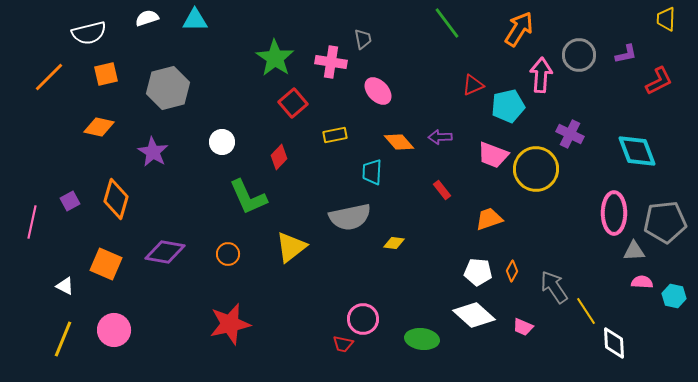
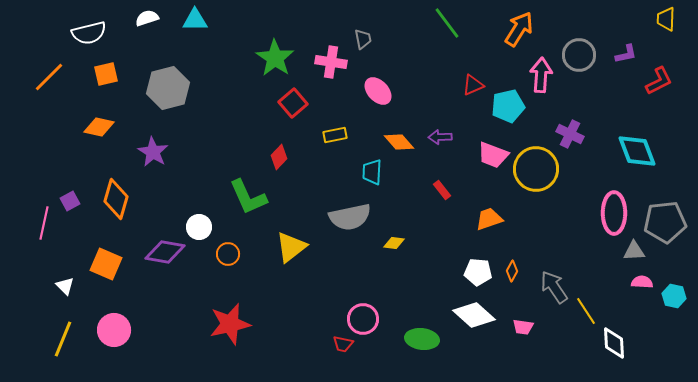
white circle at (222, 142): moved 23 px left, 85 px down
pink line at (32, 222): moved 12 px right, 1 px down
white triangle at (65, 286): rotated 18 degrees clockwise
pink trapezoid at (523, 327): rotated 15 degrees counterclockwise
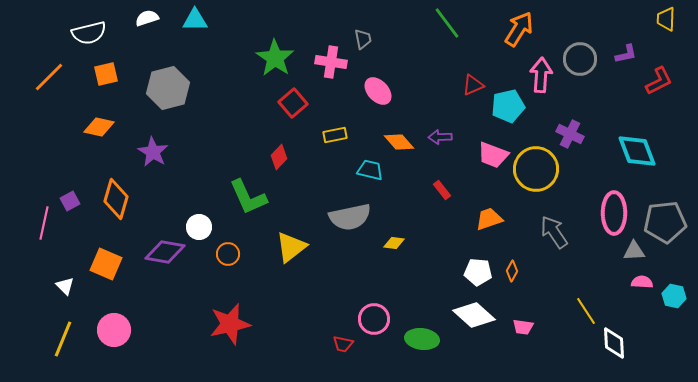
gray circle at (579, 55): moved 1 px right, 4 px down
cyan trapezoid at (372, 172): moved 2 px left, 2 px up; rotated 100 degrees clockwise
gray arrow at (554, 287): moved 55 px up
pink circle at (363, 319): moved 11 px right
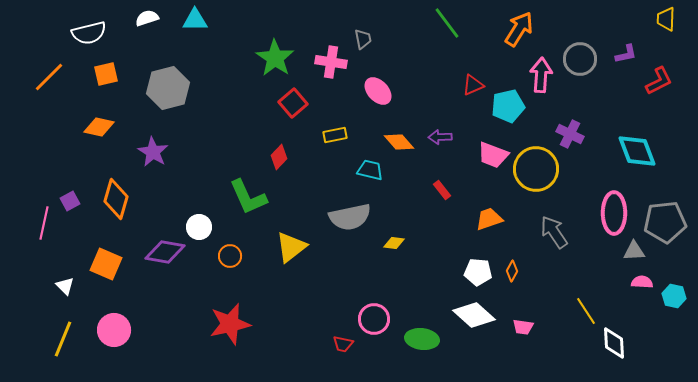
orange circle at (228, 254): moved 2 px right, 2 px down
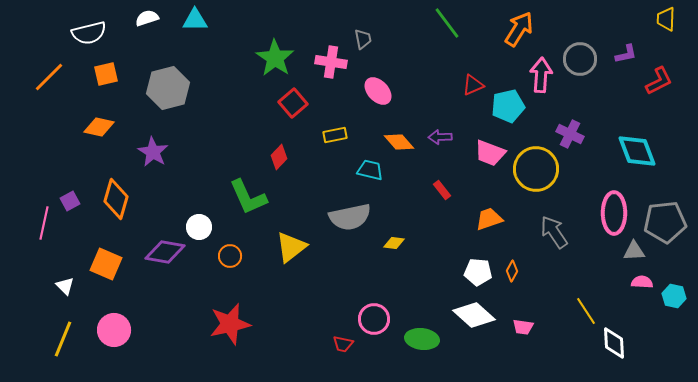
pink trapezoid at (493, 155): moved 3 px left, 2 px up
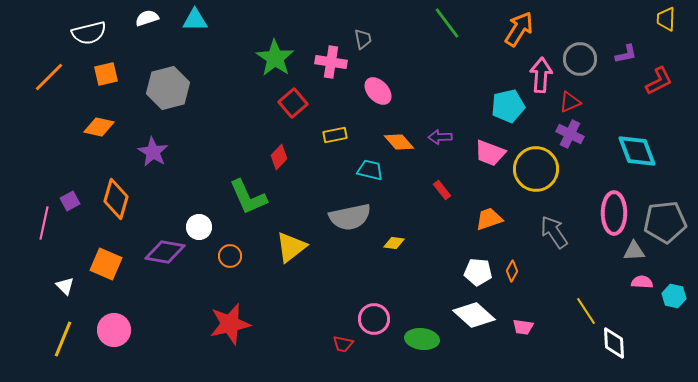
red triangle at (473, 85): moved 97 px right, 17 px down
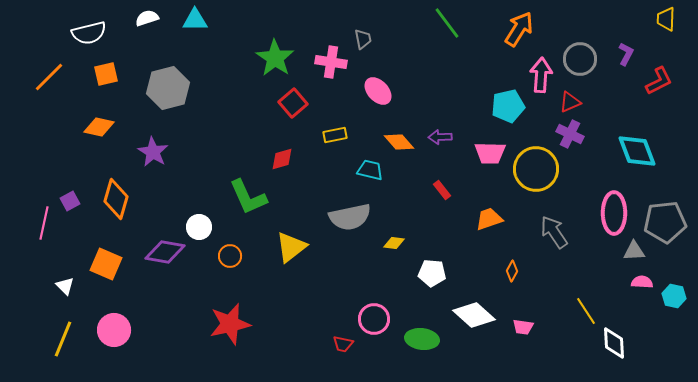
purple L-shape at (626, 54): rotated 50 degrees counterclockwise
pink trapezoid at (490, 153): rotated 20 degrees counterclockwise
red diamond at (279, 157): moved 3 px right, 2 px down; rotated 30 degrees clockwise
white pentagon at (478, 272): moved 46 px left, 1 px down
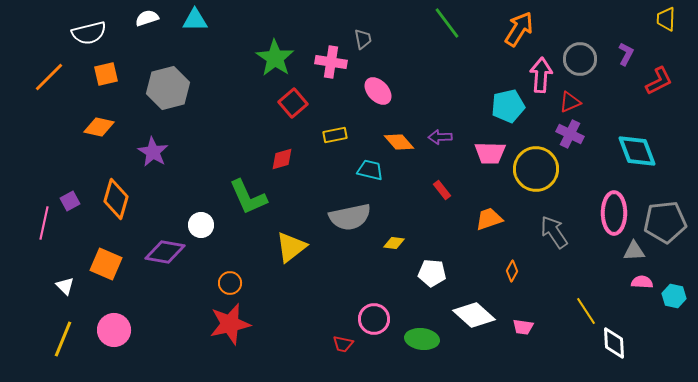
white circle at (199, 227): moved 2 px right, 2 px up
orange circle at (230, 256): moved 27 px down
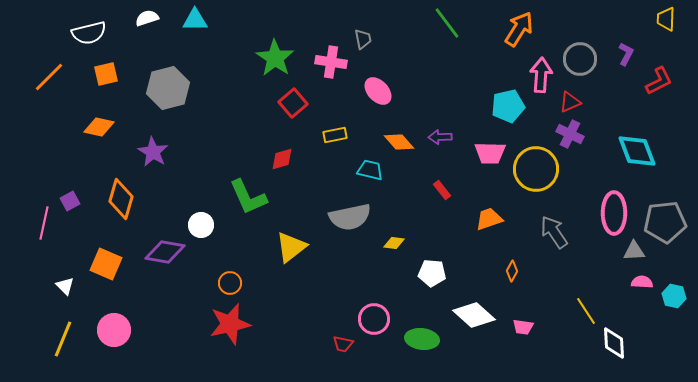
orange diamond at (116, 199): moved 5 px right
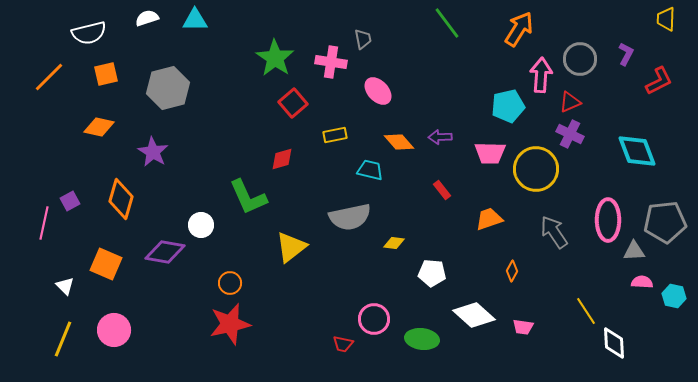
pink ellipse at (614, 213): moved 6 px left, 7 px down
